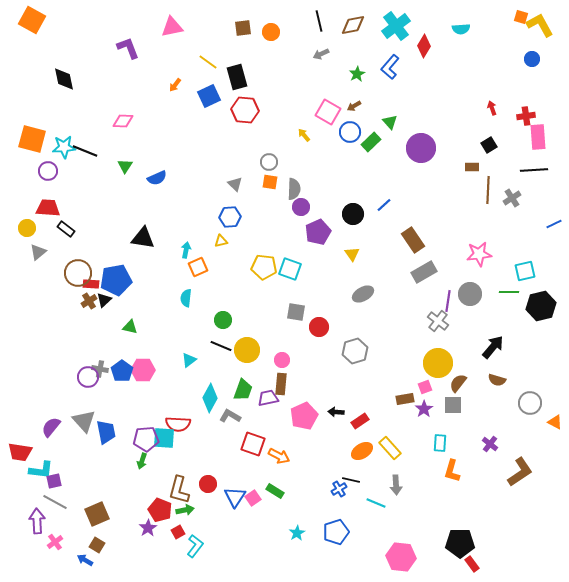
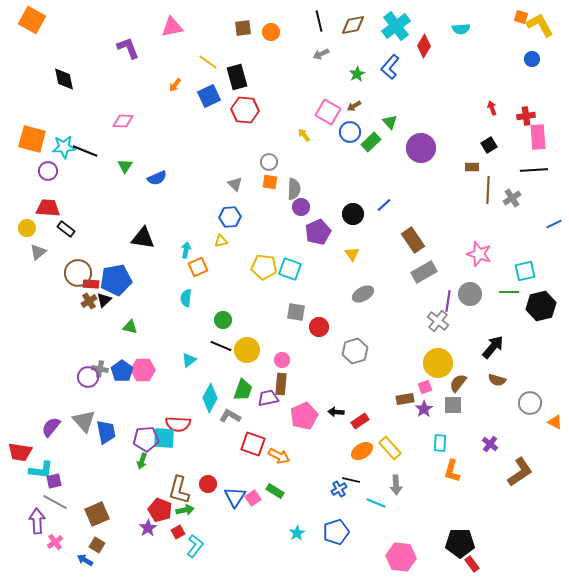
pink star at (479, 254): rotated 25 degrees clockwise
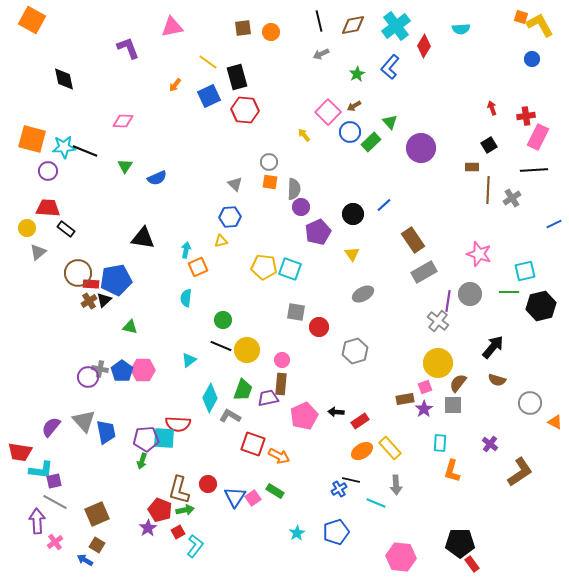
pink square at (328, 112): rotated 15 degrees clockwise
pink rectangle at (538, 137): rotated 30 degrees clockwise
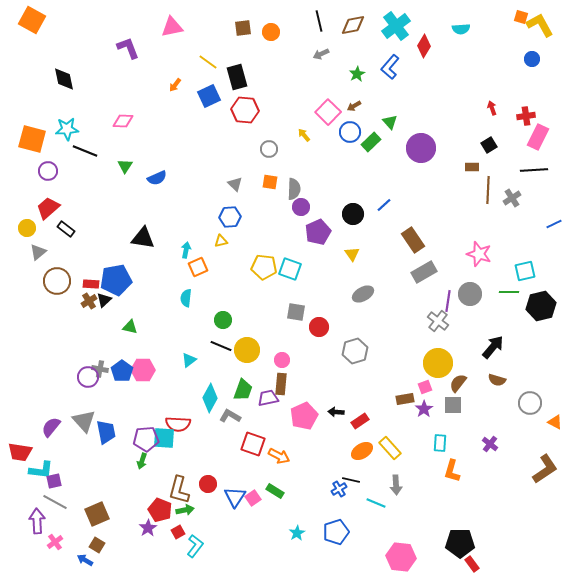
cyan star at (64, 147): moved 3 px right, 18 px up
gray circle at (269, 162): moved 13 px up
red trapezoid at (48, 208): rotated 45 degrees counterclockwise
brown circle at (78, 273): moved 21 px left, 8 px down
brown L-shape at (520, 472): moved 25 px right, 3 px up
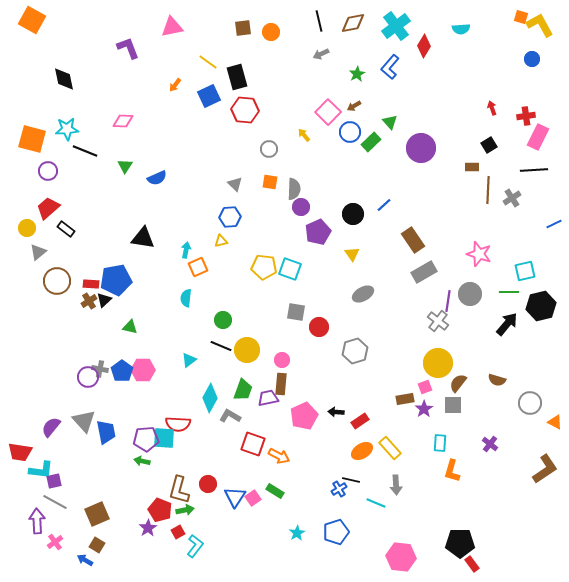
brown diamond at (353, 25): moved 2 px up
black arrow at (493, 347): moved 14 px right, 23 px up
green arrow at (142, 461): rotated 84 degrees clockwise
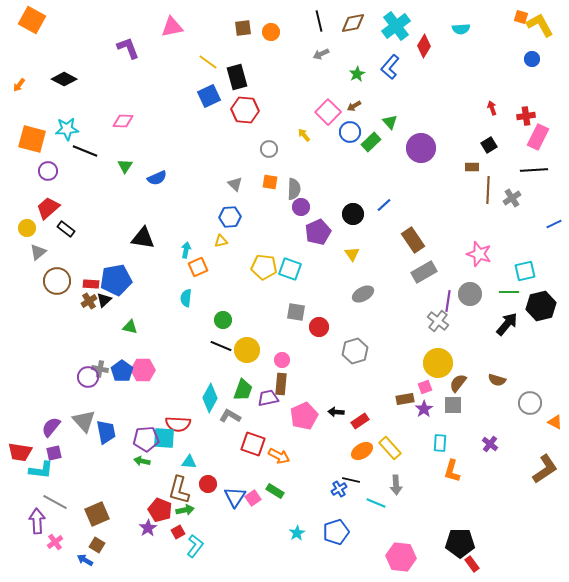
black diamond at (64, 79): rotated 50 degrees counterclockwise
orange arrow at (175, 85): moved 156 px left
cyan triangle at (189, 360): moved 102 px down; rotated 42 degrees clockwise
purple square at (54, 481): moved 28 px up
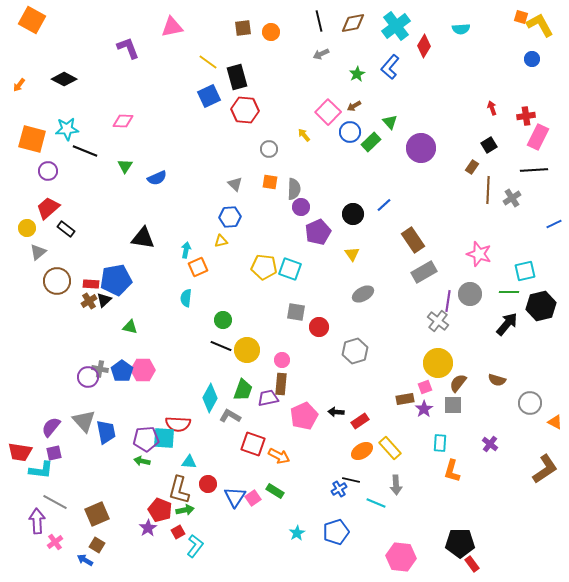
brown rectangle at (472, 167): rotated 56 degrees counterclockwise
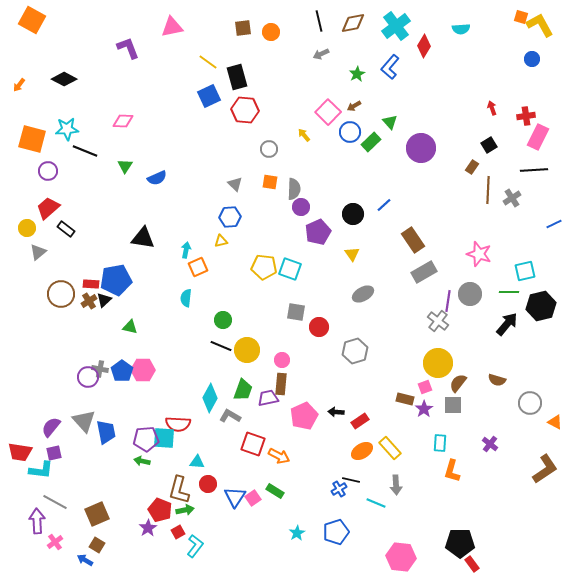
brown circle at (57, 281): moved 4 px right, 13 px down
brown rectangle at (405, 399): rotated 24 degrees clockwise
cyan triangle at (189, 462): moved 8 px right
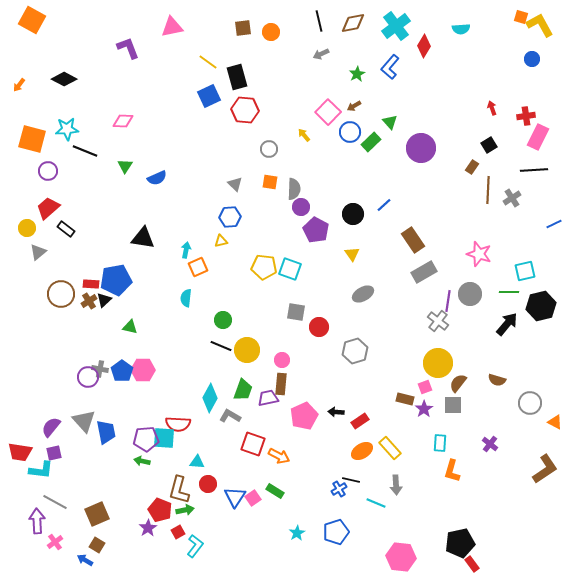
purple pentagon at (318, 232): moved 2 px left, 2 px up; rotated 20 degrees counterclockwise
black pentagon at (460, 543): rotated 12 degrees counterclockwise
